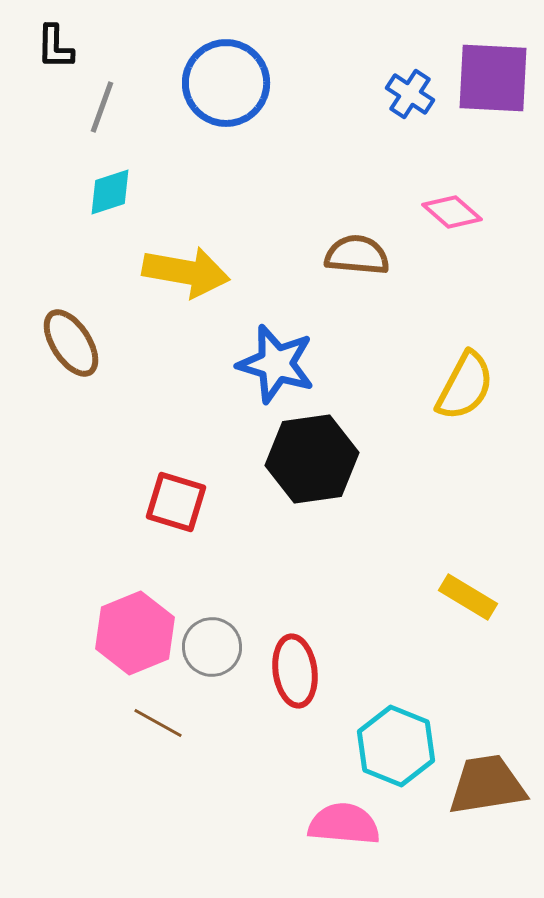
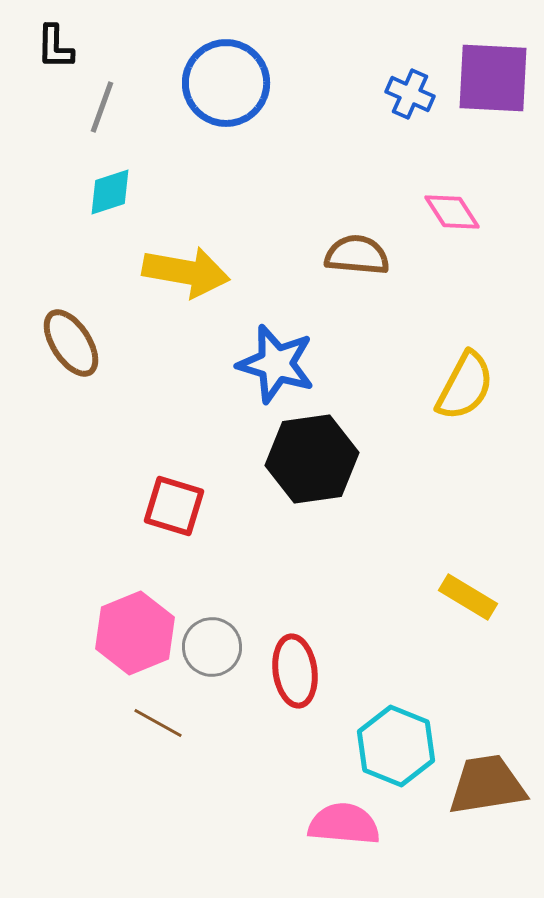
blue cross: rotated 9 degrees counterclockwise
pink diamond: rotated 16 degrees clockwise
red square: moved 2 px left, 4 px down
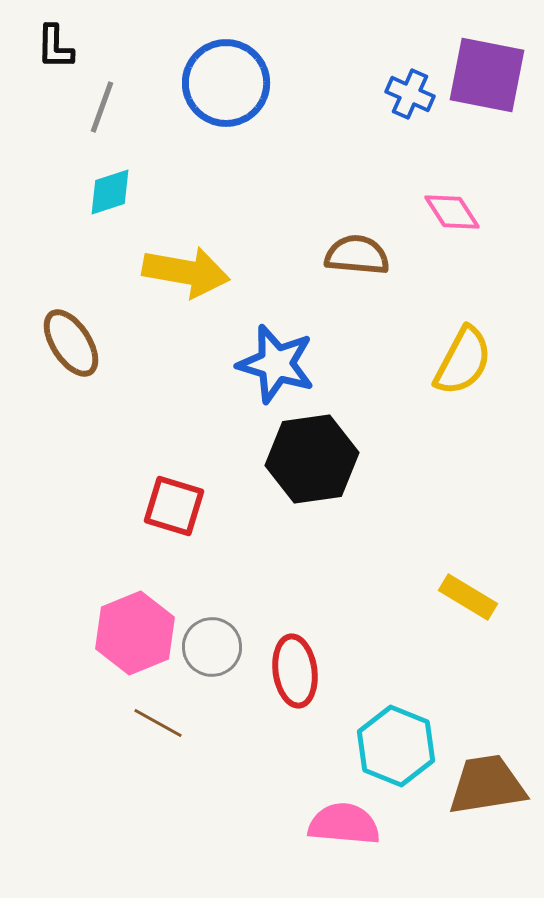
purple square: moved 6 px left, 3 px up; rotated 8 degrees clockwise
yellow semicircle: moved 2 px left, 25 px up
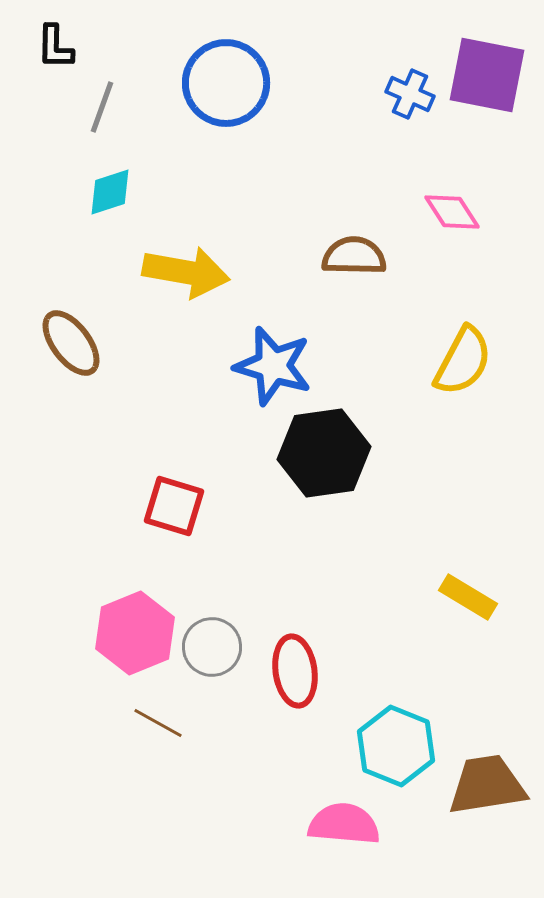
brown semicircle: moved 3 px left, 1 px down; rotated 4 degrees counterclockwise
brown ellipse: rotated 4 degrees counterclockwise
blue star: moved 3 px left, 2 px down
black hexagon: moved 12 px right, 6 px up
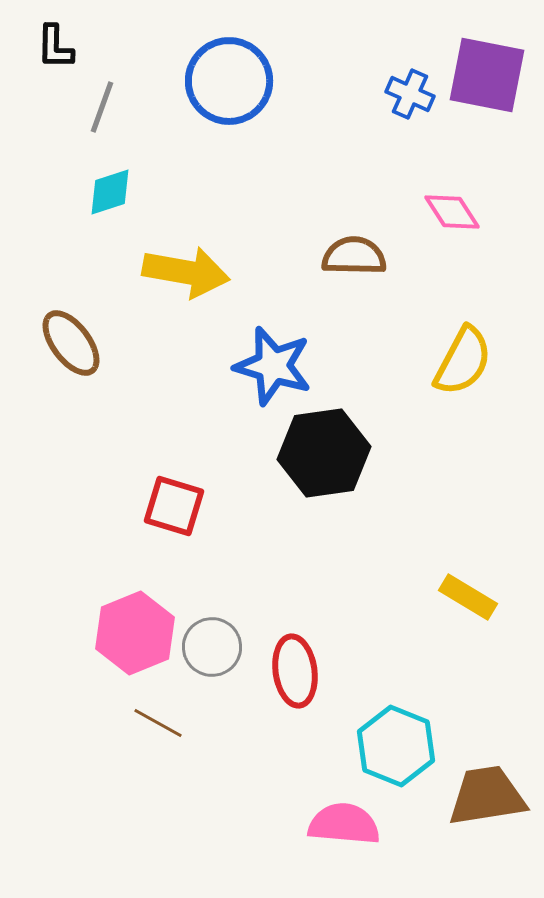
blue circle: moved 3 px right, 2 px up
brown trapezoid: moved 11 px down
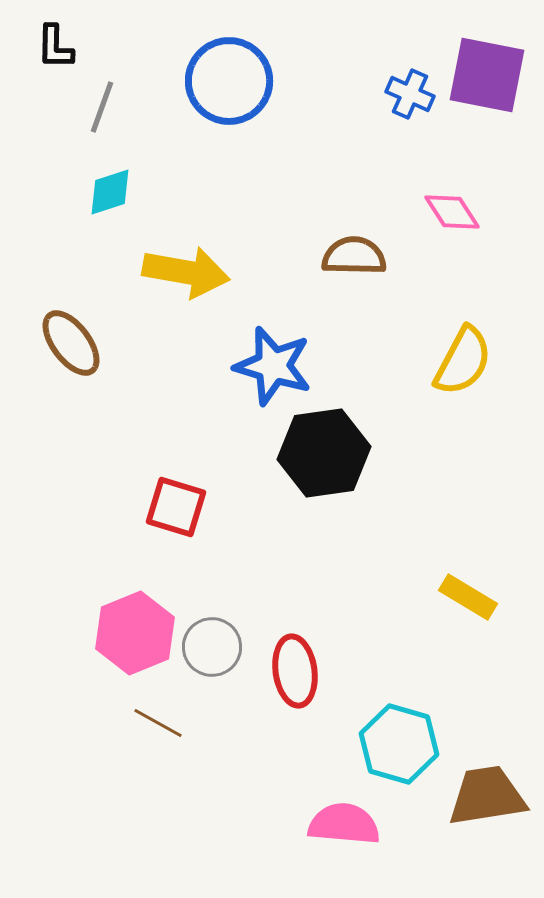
red square: moved 2 px right, 1 px down
cyan hexagon: moved 3 px right, 2 px up; rotated 6 degrees counterclockwise
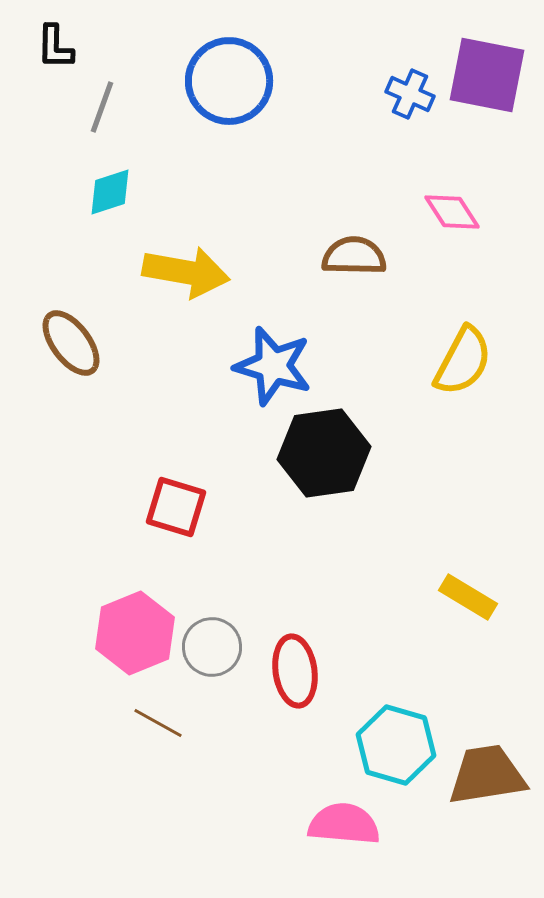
cyan hexagon: moved 3 px left, 1 px down
brown trapezoid: moved 21 px up
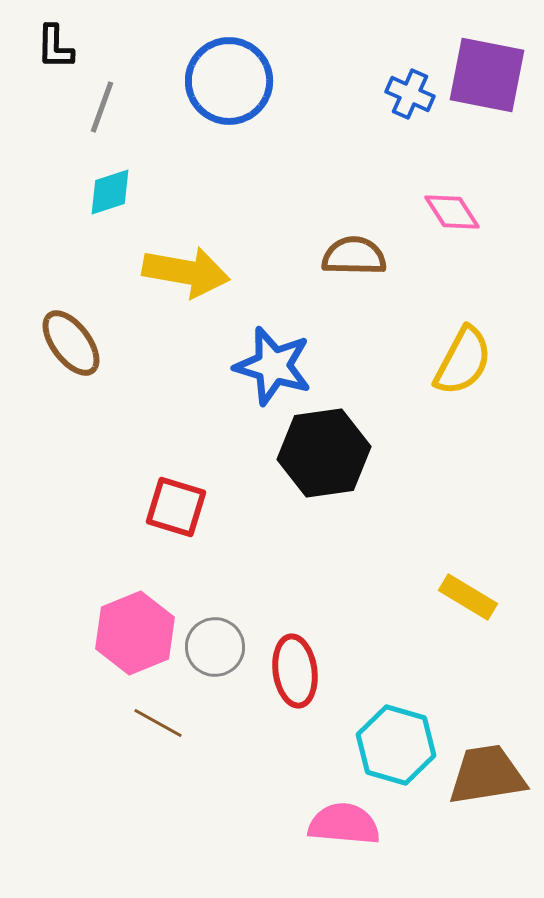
gray circle: moved 3 px right
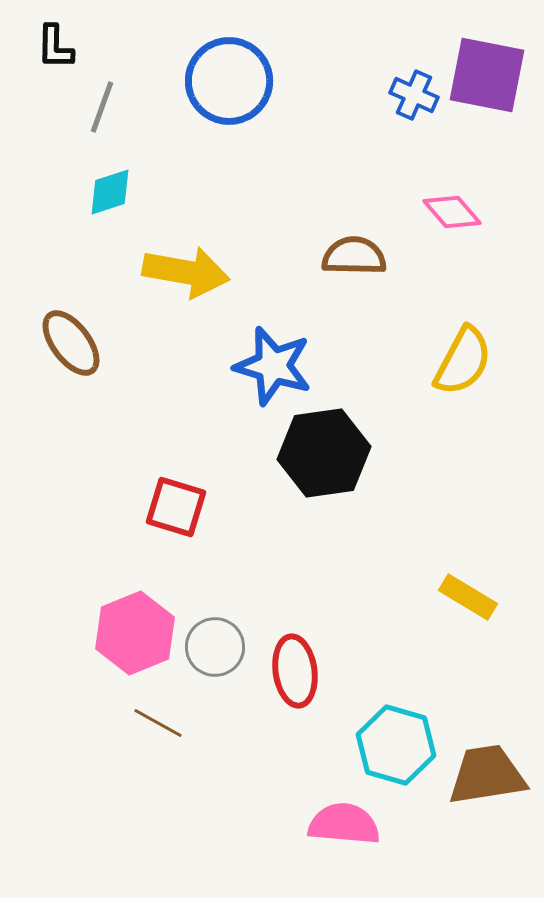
blue cross: moved 4 px right, 1 px down
pink diamond: rotated 8 degrees counterclockwise
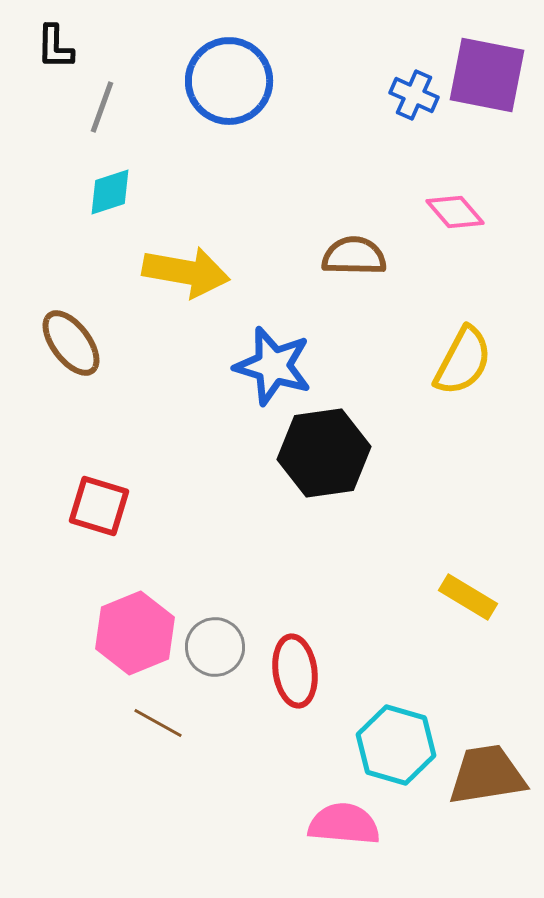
pink diamond: moved 3 px right
red square: moved 77 px left, 1 px up
